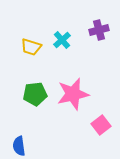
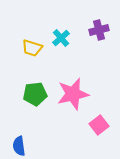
cyan cross: moved 1 px left, 2 px up
yellow trapezoid: moved 1 px right, 1 px down
pink square: moved 2 px left
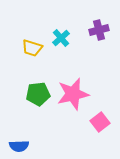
green pentagon: moved 3 px right
pink square: moved 1 px right, 3 px up
blue semicircle: rotated 84 degrees counterclockwise
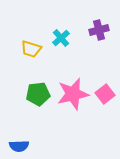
yellow trapezoid: moved 1 px left, 1 px down
pink square: moved 5 px right, 28 px up
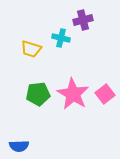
purple cross: moved 16 px left, 10 px up
cyan cross: rotated 36 degrees counterclockwise
pink star: rotated 28 degrees counterclockwise
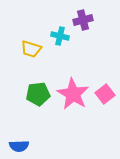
cyan cross: moved 1 px left, 2 px up
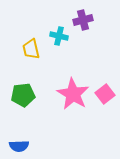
cyan cross: moved 1 px left
yellow trapezoid: rotated 60 degrees clockwise
green pentagon: moved 15 px left, 1 px down
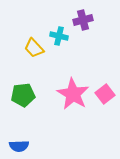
yellow trapezoid: moved 3 px right, 1 px up; rotated 30 degrees counterclockwise
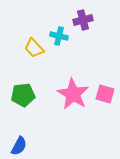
pink square: rotated 36 degrees counterclockwise
blue semicircle: rotated 60 degrees counterclockwise
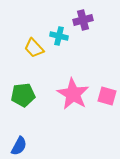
pink square: moved 2 px right, 2 px down
